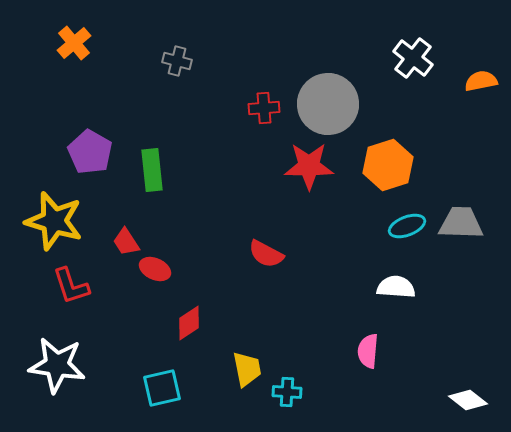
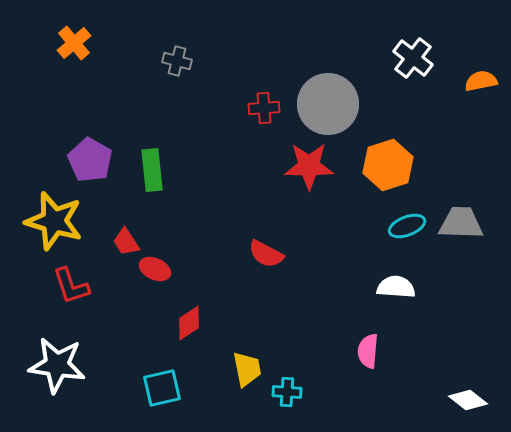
purple pentagon: moved 8 px down
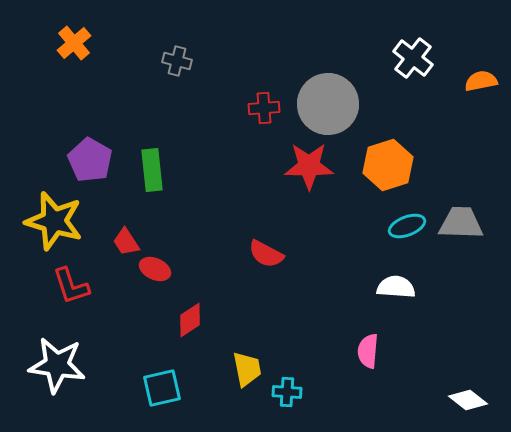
red diamond: moved 1 px right, 3 px up
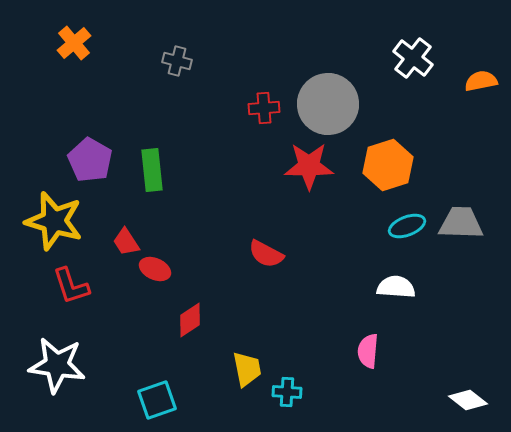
cyan square: moved 5 px left, 12 px down; rotated 6 degrees counterclockwise
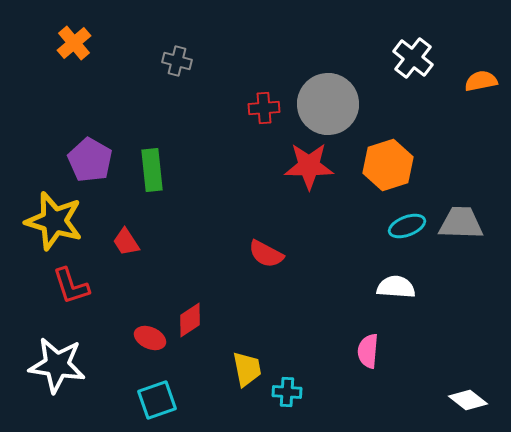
red ellipse: moved 5 px left, 69 px down
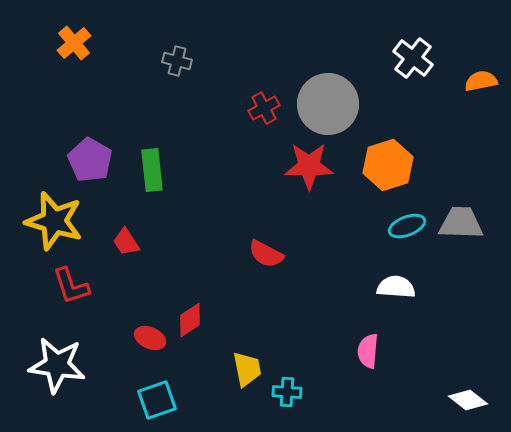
red cross: rotated 24 degrees counterclockwise
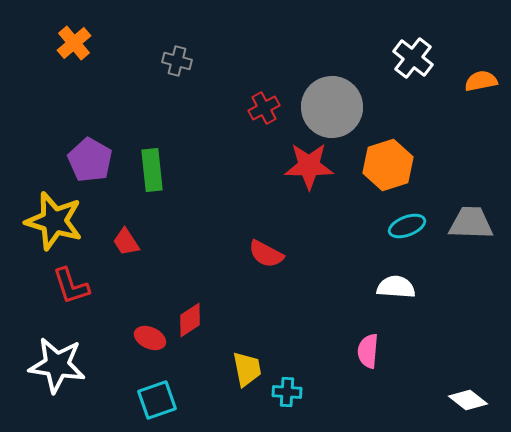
gray circle: moved 4 px right, 3 px down
gray trapezoid: moved 10 px right
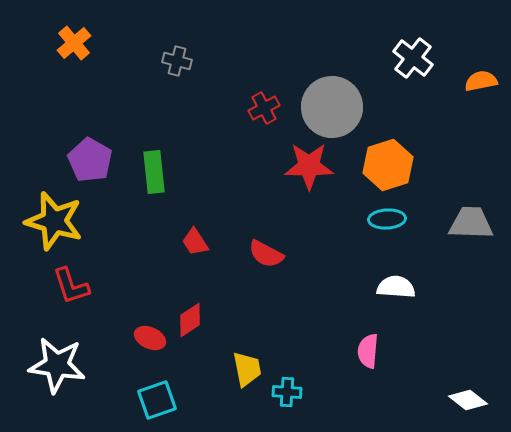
green rectangle: moved 2 px right, 2 px down
cyan ellipse: moved 20 px left, 7 px up; rotated 18 degrees clockwise
red trapezoid: moved 69 px right
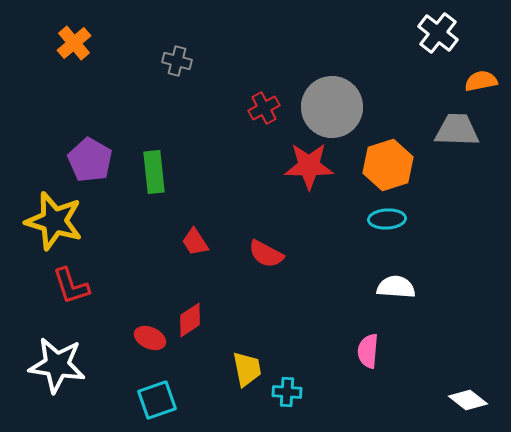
white cross: moved 25 px right, 25 px up
gray trapezoid: moved 14 px left, 93 px up
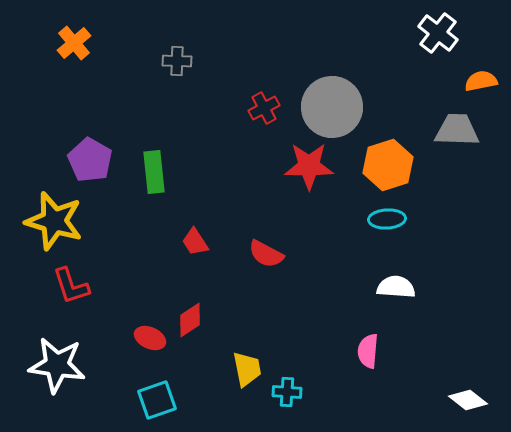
gray cross: rotated 12 degrees counterclockwise
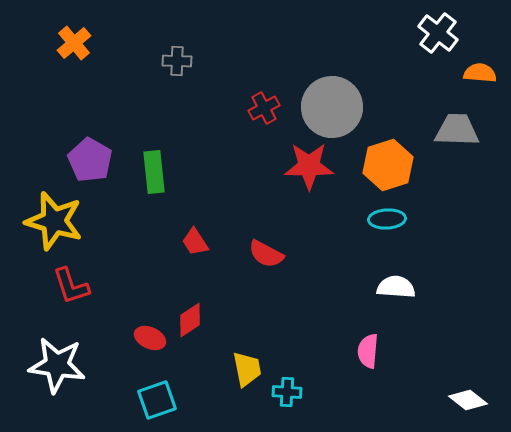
orange semicircle: moved 1 px left, 8 px up; rotated 16 degrees clockwise
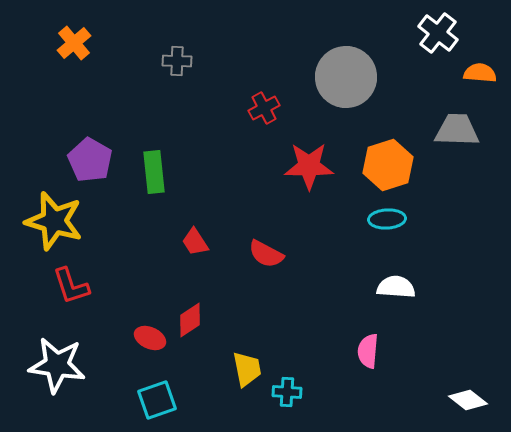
gray circle: moved 14 px right, 30 px up
